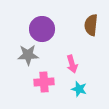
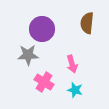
brown semicircle: moved 4 px left, 2 px up
pink cross: rotated 36 degrees clockwise
cyan star: moved 4 px left, 1 px down
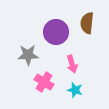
purple circle: moved 14 px right, 3 px down
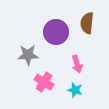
pink arrow: moved 5 px right
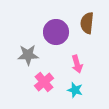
pink cross: rotated 18 degrees clockwise
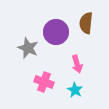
brown semicircle: moved 1 px left
gray star: moved 7 px up; rotated 25 degrees clockwise
pink cross: rotated 30 degrees counterclockwise
cyan star: rotated 14 degrees clockwise
